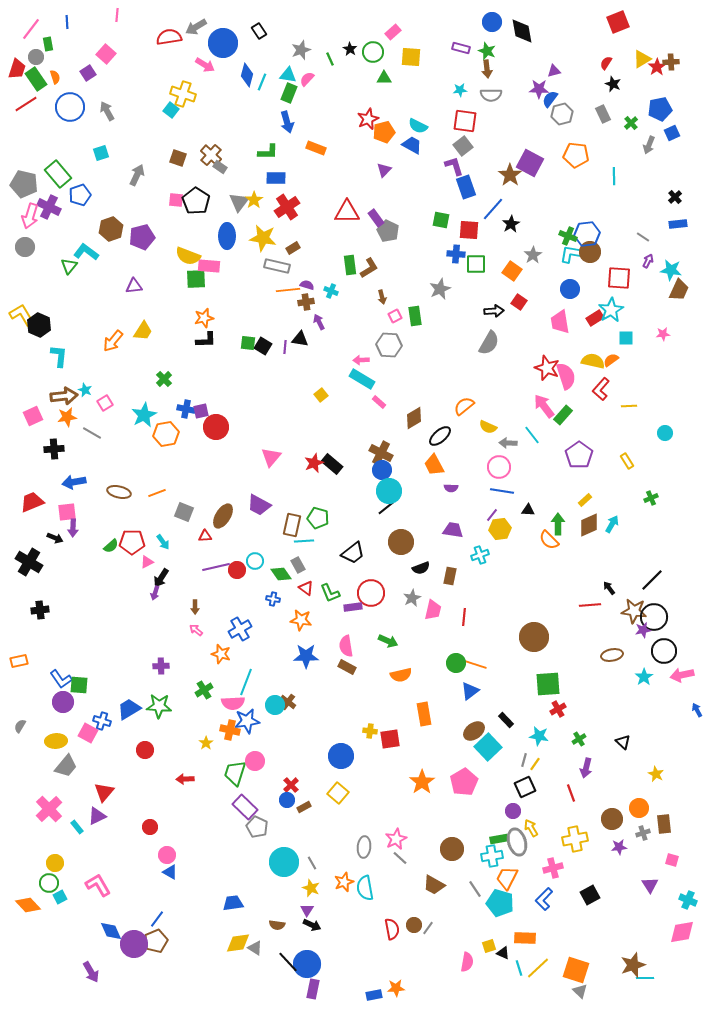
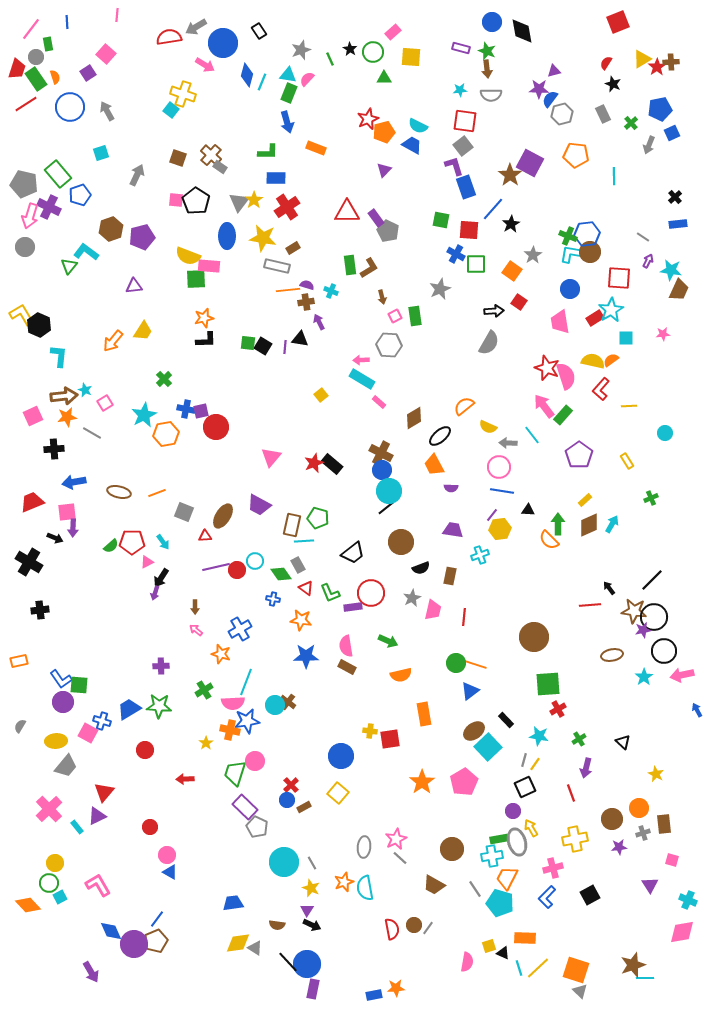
blue cross at (456, 254): rotated 24 degrees clockwise
blue L-shape at (544, 899): moved 3 px right, 2 px up
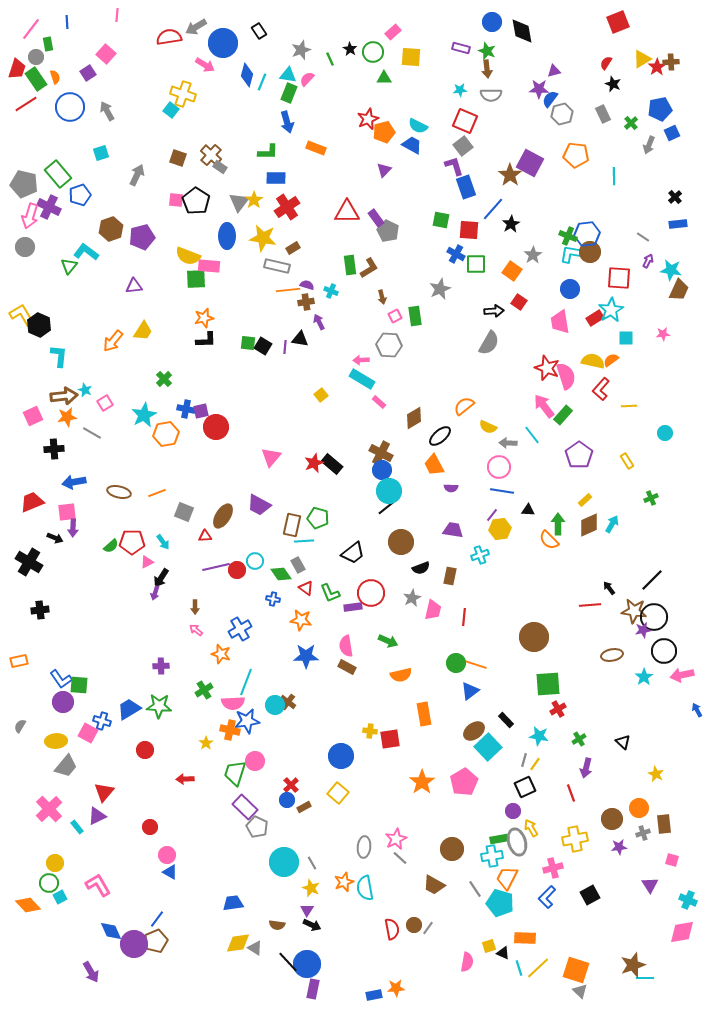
red square at (465, 121): rotated 15 degrees clockwise
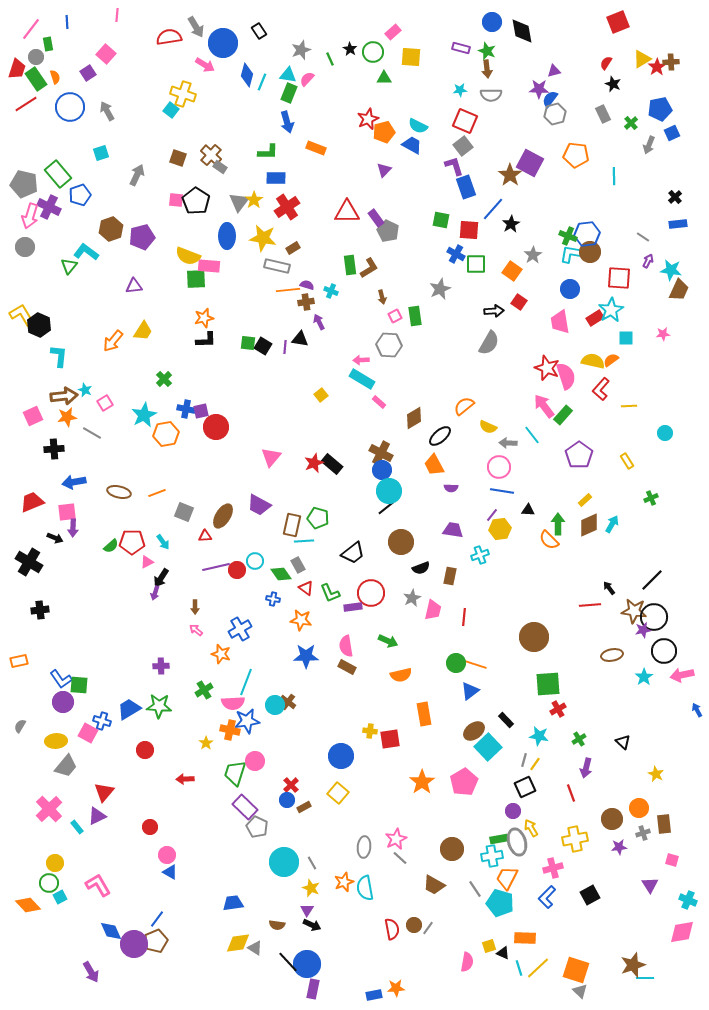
gray arrow at (196, 27): rotated 90 degrees counterclockwise
gray hexagon at (562, 114): moved 7 px left
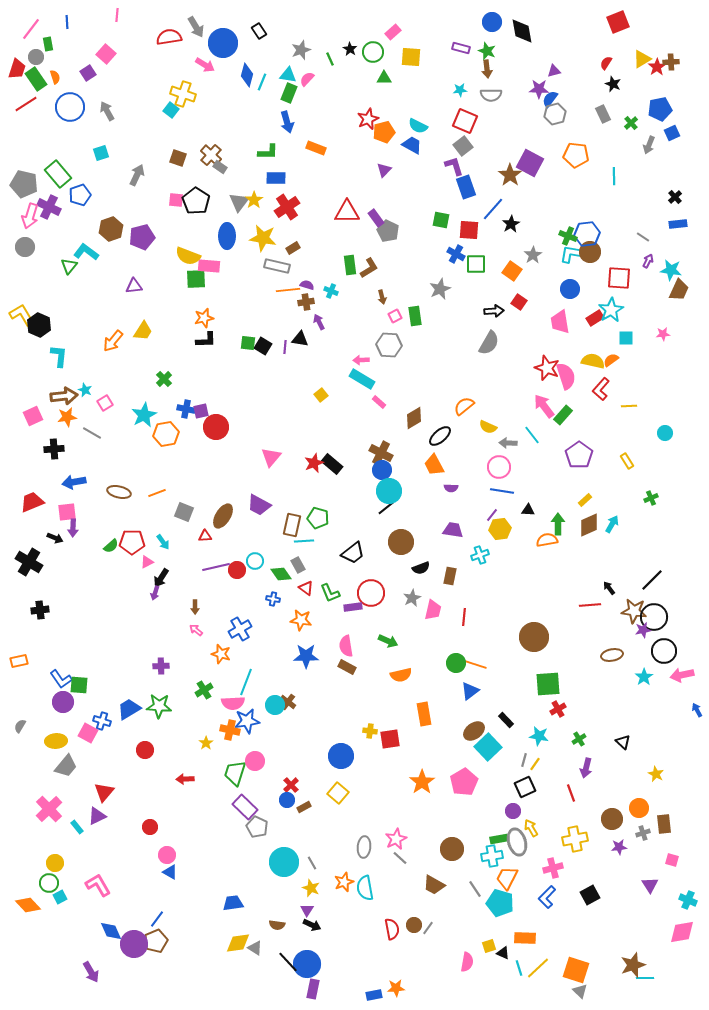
orange semicircle at (549, 540): moved 2 px left; rotated 125 degrees clockwise
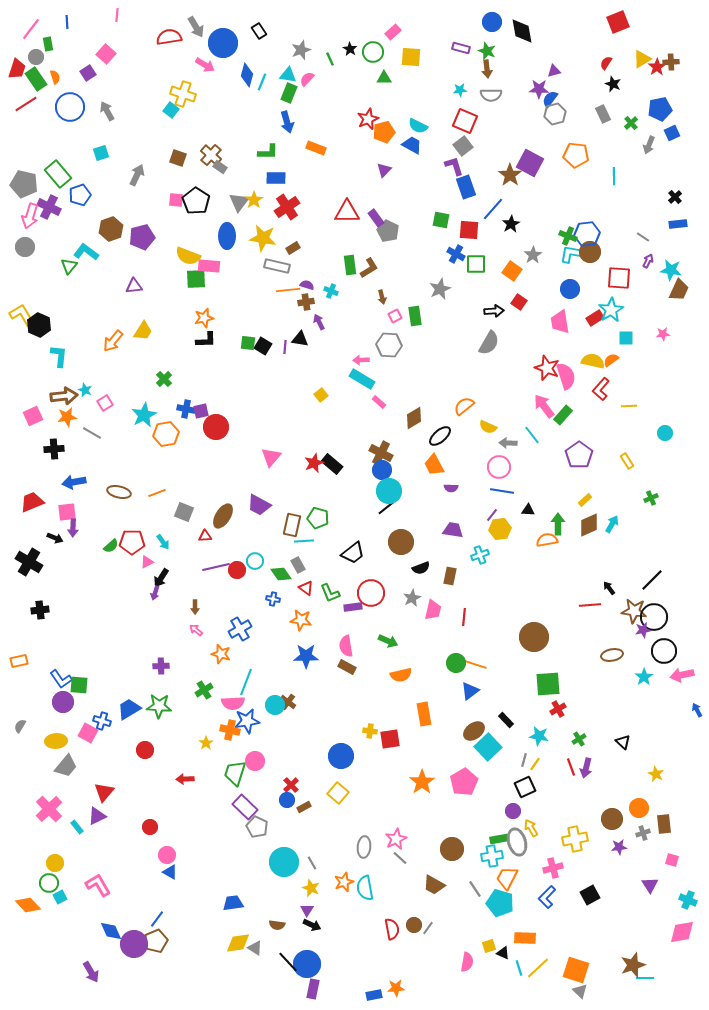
red line at (571, 793): moved 26 px up
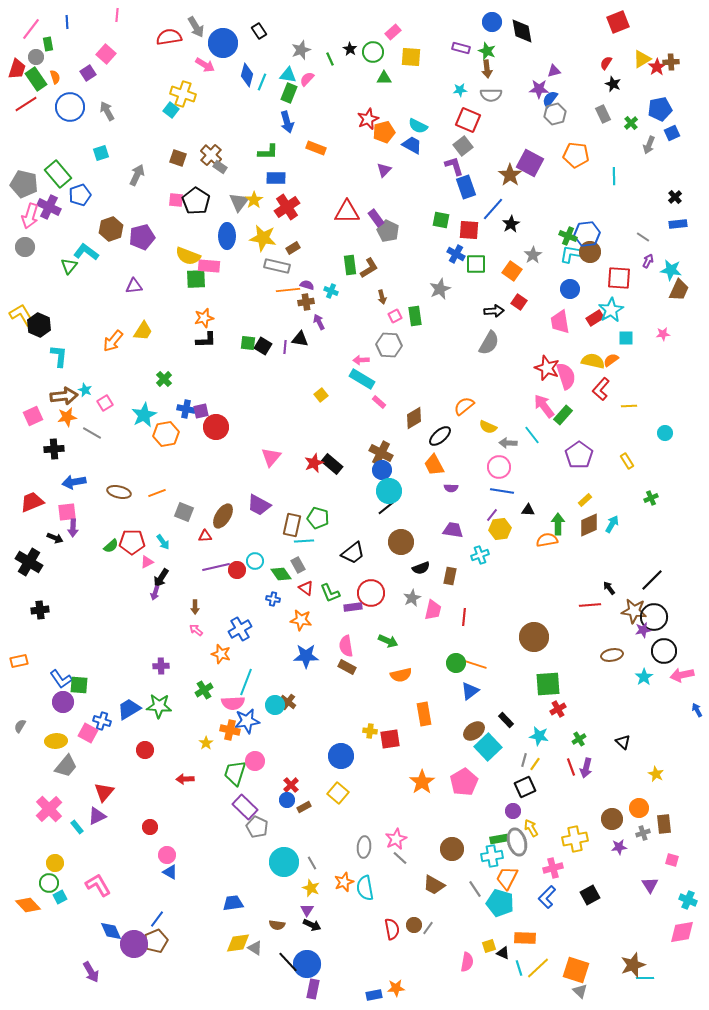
red square at (465, 121): moved 3 px right, 1 px up
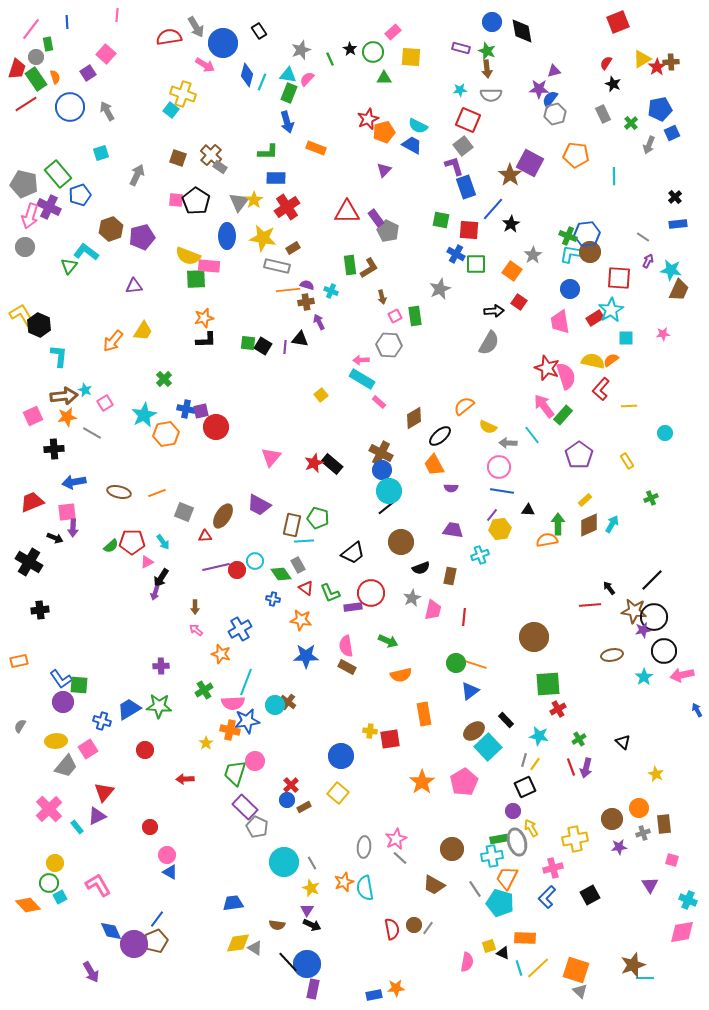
pink square at (88, 733): moved 16 px down; rotated 30 degrees clockwise
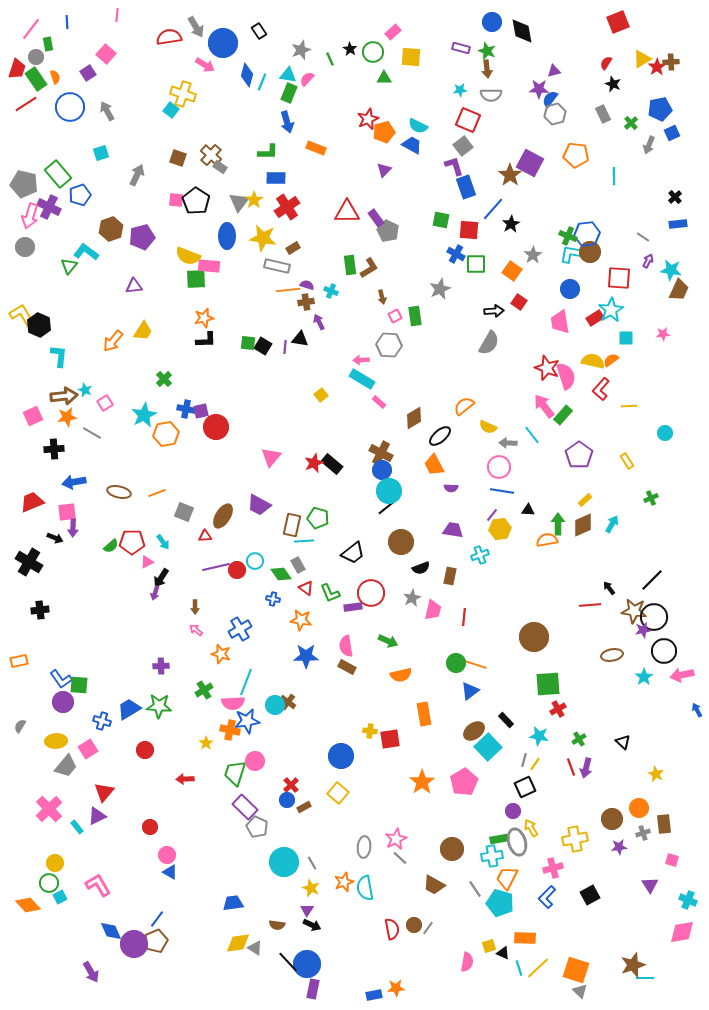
brown diamond at (589, 525): moved 6 px left
